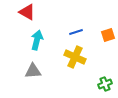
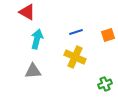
cyan arrow: moved 1 px up
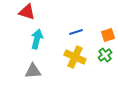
red triangle: rotated 12 degrees counterclockwise
green cross: moved 29 px up; rotated 16 degrees counterclockwise
